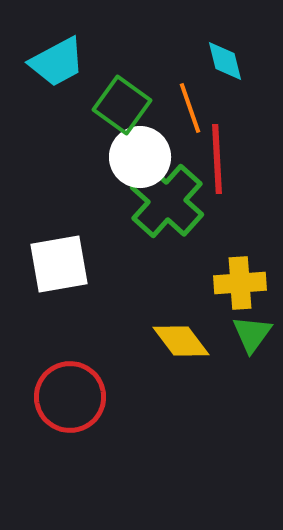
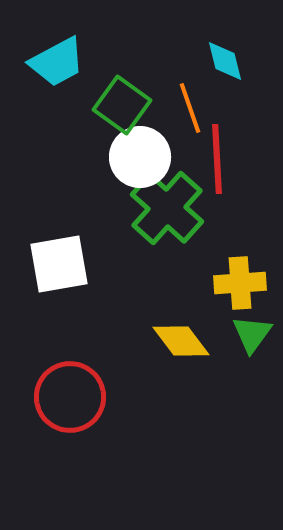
green cross: moved 7 px down
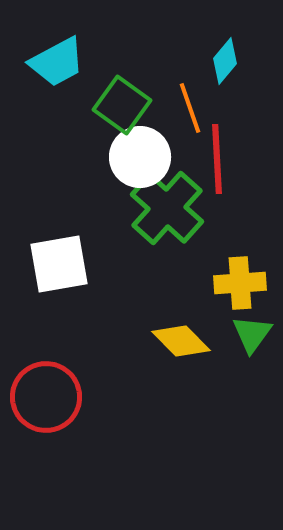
cyan diamond: rotated 54 degrees clockwise
yellow diamond: rotated 8 degrees counterclockwise
red circle: moved 24 px left
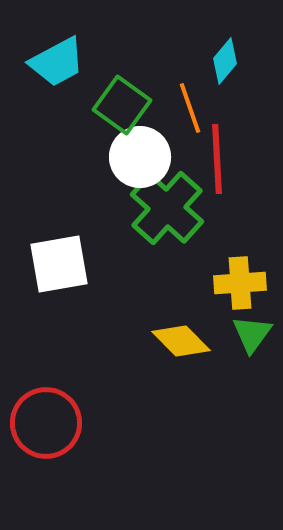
red circle: moved 26 px down
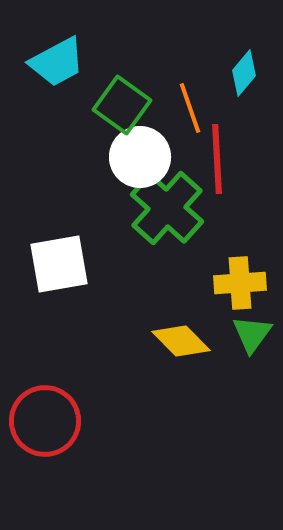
cyan diamond: moved 19 px right, 12 px down
red circle: moved 1 px left, 2 px up
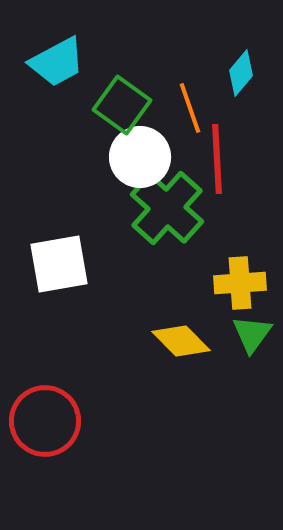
cyan diamond: moved 3 px left
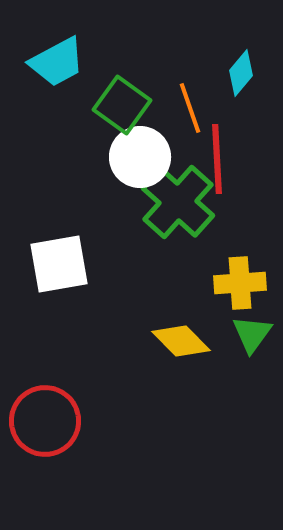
green cross: moved 11 px right, 6 px up
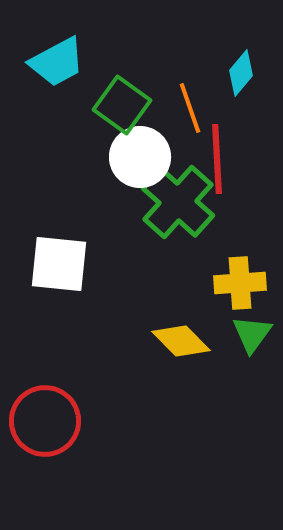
white square: rotated 16 degrees clockwise
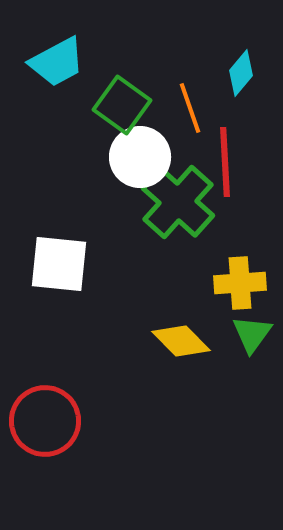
red line: moved 8 px right, 3 px down
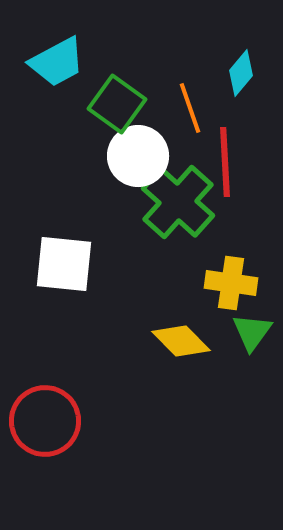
green square: moved 5 px left, 1 px up
white circle: moved 2 px left, 1 px up
white square: moved 5 px right
yellow cross: moved 9 px left; rotated 12 degrees clockwise
green triangle: moved 2 px up
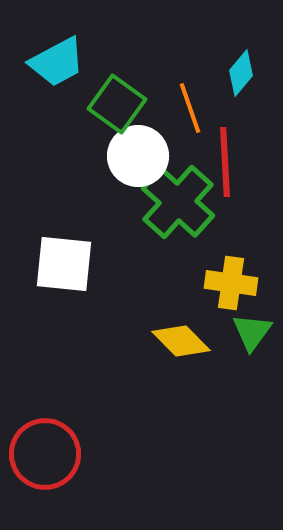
red circle: moved 33 px down
